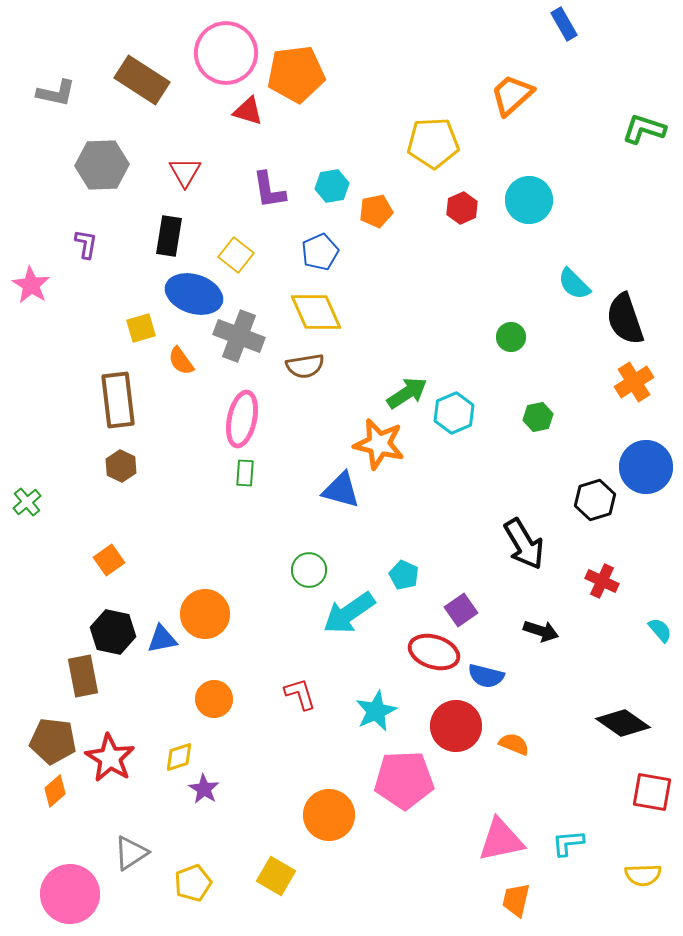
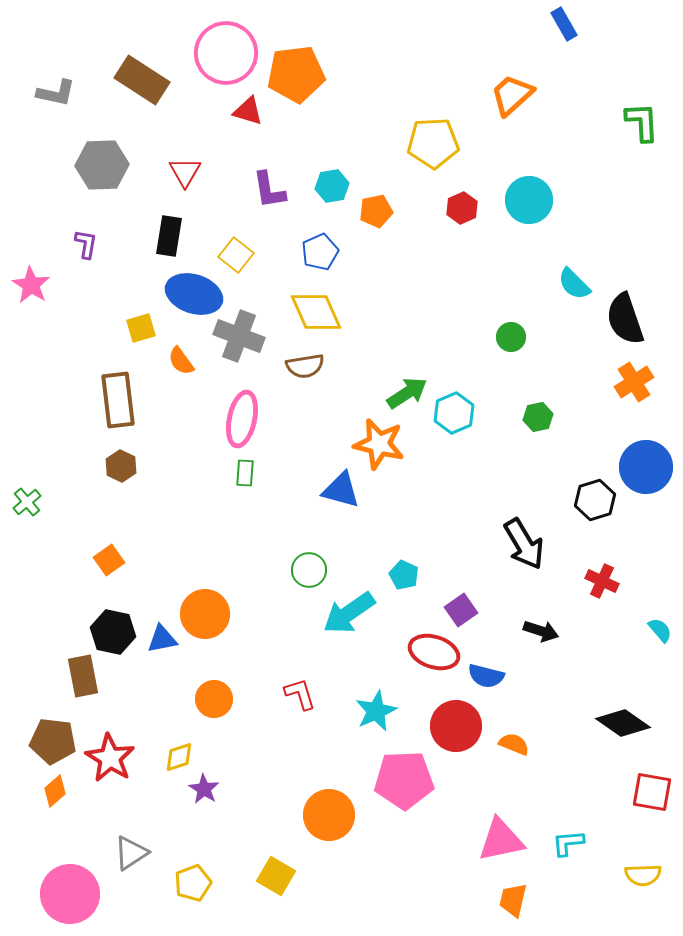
green L-shape at (644, 129): moved 2 px left, 7 px up; rotated 69 degrees clockwise
orange trapezoid at (516, 900): moved 3 px left
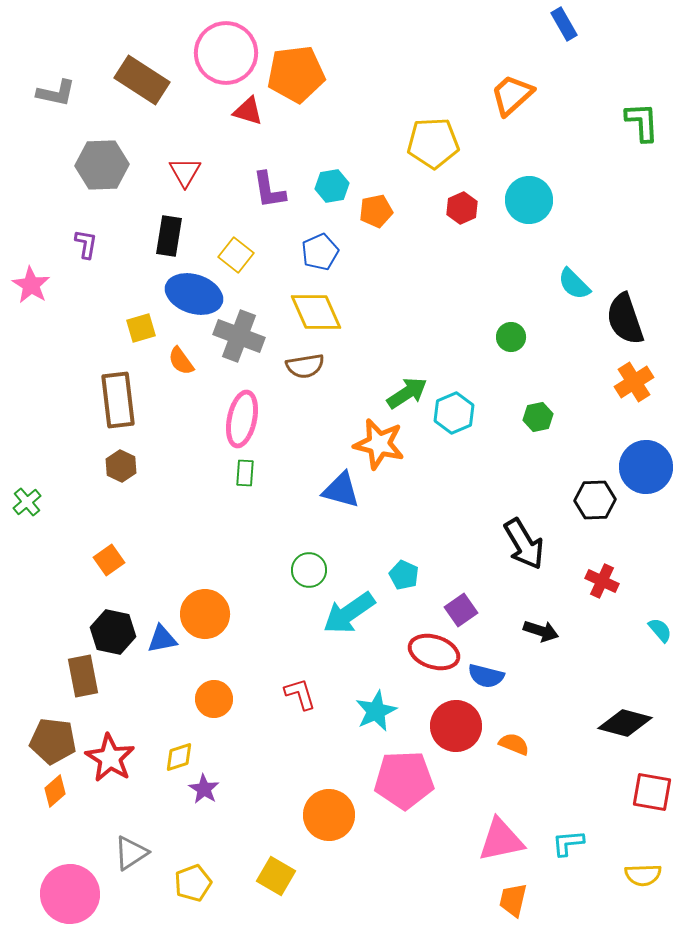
black hexagon at (595, 500): rotated 15 degrees clockwise
black diamond at (623, 723): moved 2 px right; rotated 20 degrees counterclockwise
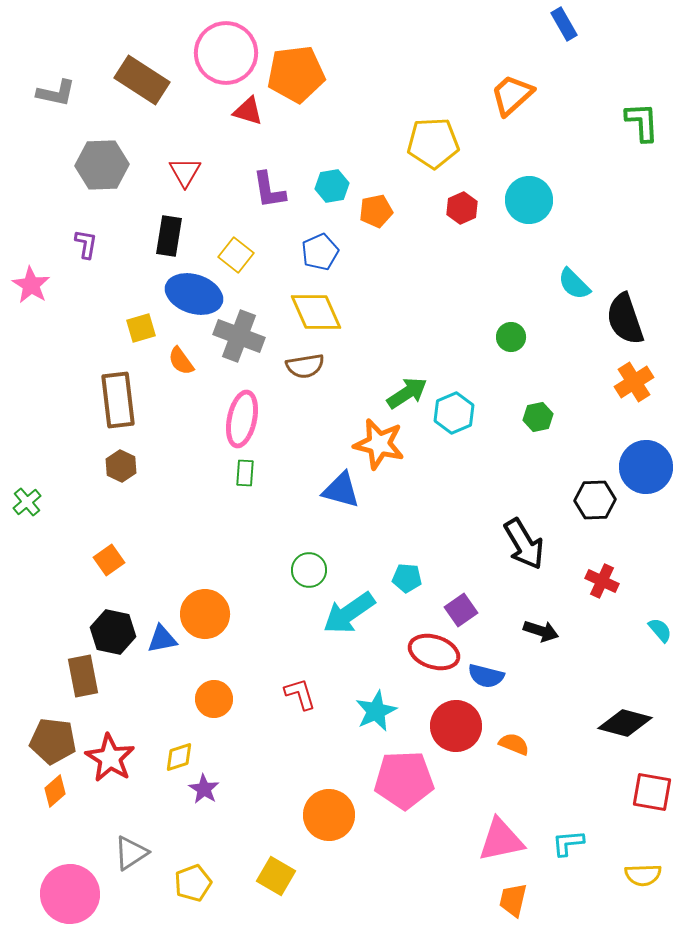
cyan pentagon at (404, 575): moved 3 px right, 3 px down; rotated 20 degrees counterclockwise
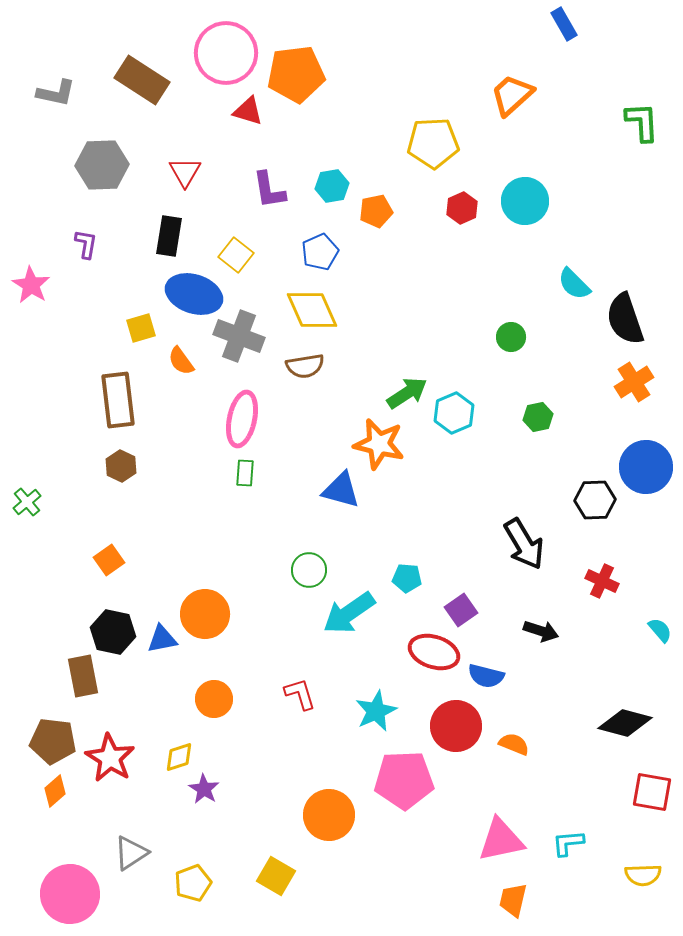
cyan circle at (529, 200): moved 4 px left, 1 px down
yellow diamond at (316, 312): moved 4 px left, 2 px up
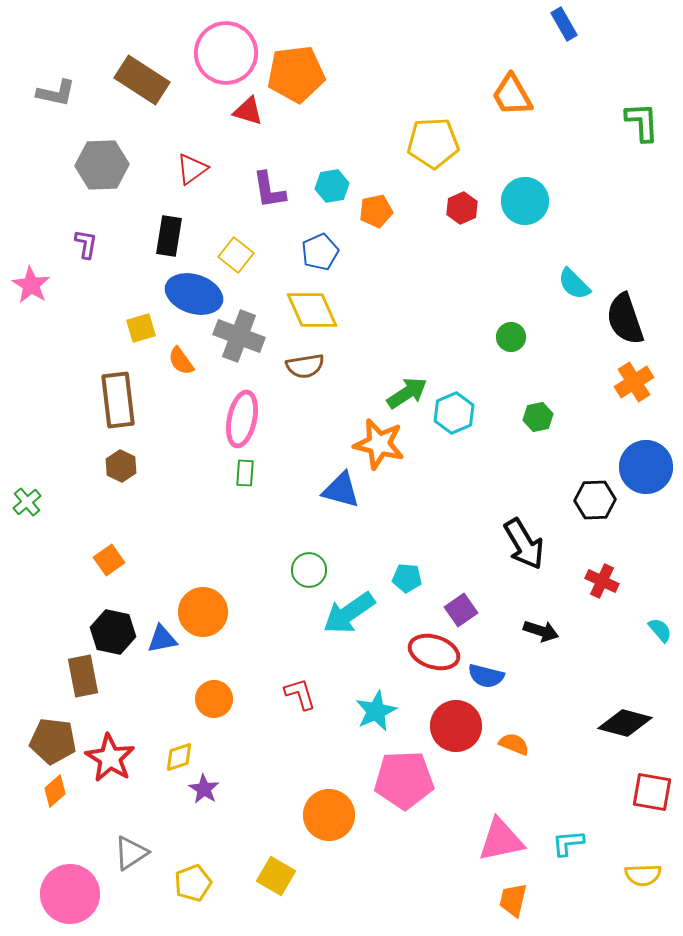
orange trapezoid at (512, 95): rotated 78 degrees counterclockwise
red triangle at (185, 172): moved 7 px right, 3 px up; rotated 24 degrees clockwise
orange circle at (205, 614): moved 2 px left, 2 px up
